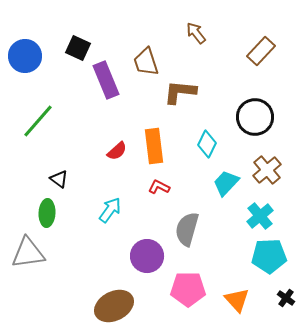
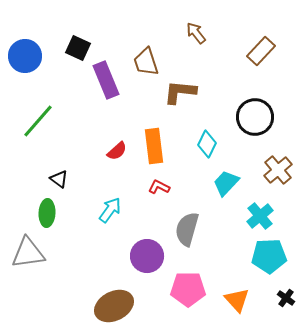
brown cross: moved 11 px right
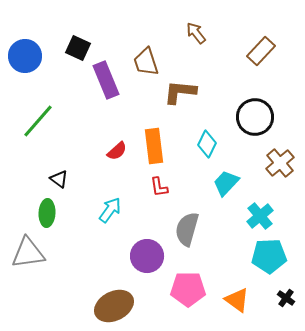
brown cross: moved 2 px right, 7 px up
red L-shape: rotated 125 degrees counterclockwise
orange triangle: rotated 12 degrees counterclockwise
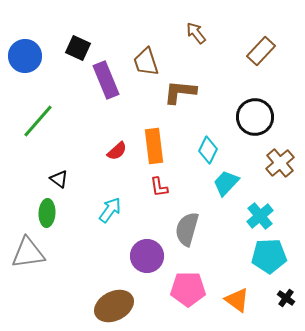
cyan diamond: moved 1 px right, 6 px down
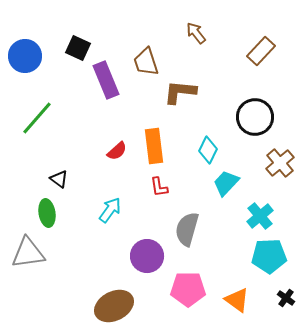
green line: moved 1 px left, 3 px up
green ellipse: rotated 12 degrees counterclockwise
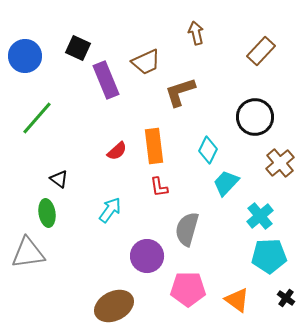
brown arrow: rotated 25 degrees clockwise
brown trapezoid: rotated 96 degrees counterclockwise
brown L-shape: rotated 24 degrees counterclockwise
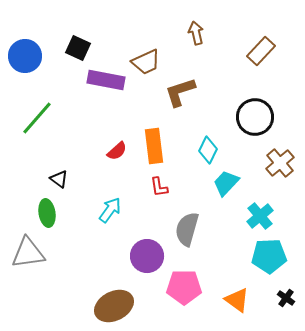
purple rectangle: rotated 57 degrees counterclockwise
pink pentagon: moved 4 px left, 2 px up
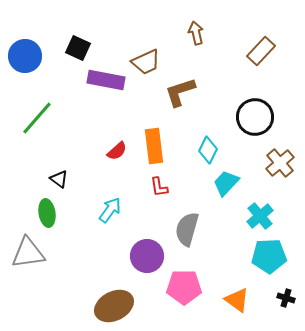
black cross: rotated 18 degrees counterclockwise
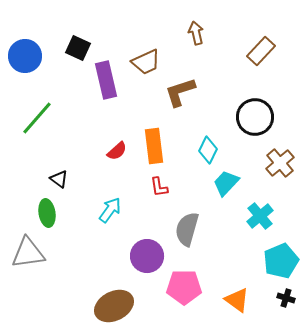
purple rectangle: rotated 66 degrees clockwise
cyan pentagon: moved 12 px right, 5 px down; rotated 20 degrees counterclockwise
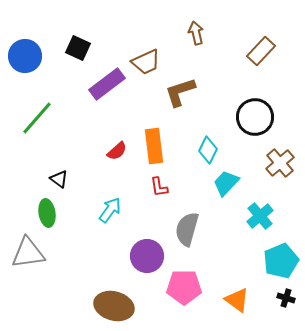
purple rectangle: moved 1 px right, 4 px down; rotated 66 degrees clockwise
brown ellipse: rotated 42 degrees clockwise
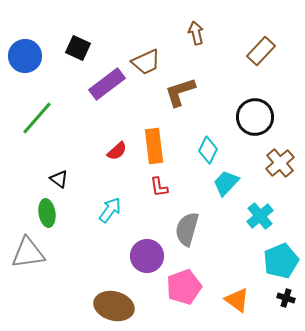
pink pentagon: rotated 20 degrees counterclockwise
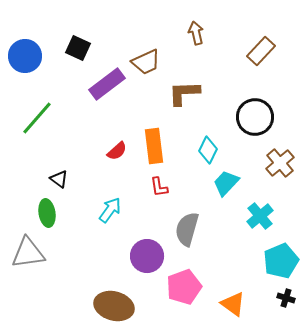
brown L-shape: moved 4 px right, 1 px down; rotated 16 degrees clockwise
orange triangle: moved 4 px left, 4 px down
